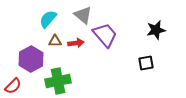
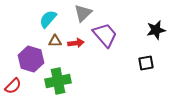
gray triangle: moved 2 px up; rotated 36 degrees clockwise
purple hexagon: rotated 15 degrees counterclockwise
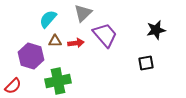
purple hexagon: moved 3 px up
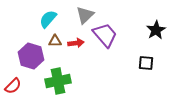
gray triangle: moved 2 px right, 2 px down
black star: rotated 18 degrees counterclockwise
black square: rotated 14 degrees clockwise
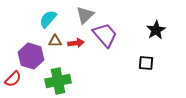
red semicircle: moved 7 px up
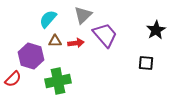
gray triangle: moved 2 px left
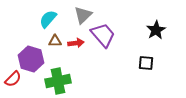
purple trapezoid: moved 2 px left
purple hexagon: moved 3 px down
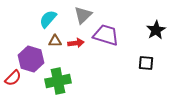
purple trapezoid: moved 3 px right; rotated 32 degrees counterclockwise
red semicircle: moved 1 px up
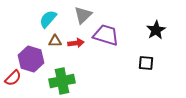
green cross: moved 4 px right
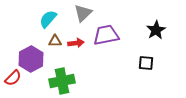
gray triangle: moved 2 px up
purple trapezoid: rotated 28 degrees counterclockwise
purple hexagon: rotated 15 degrees clockwise
